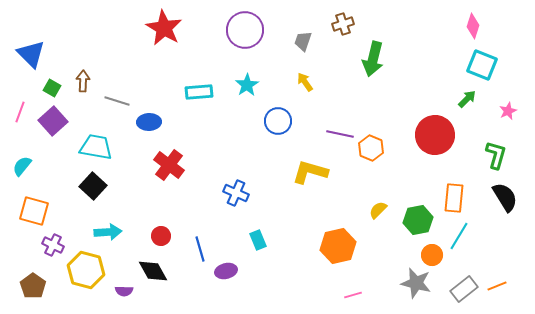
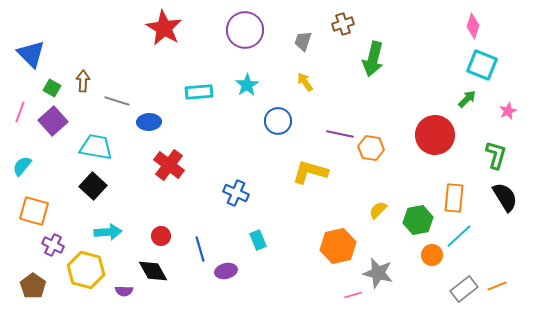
orange hexagon at (371, 148): rotated 15 degrees counterclockwise
cyan line at (459, 236): rotated 16 degrees clockwise
gray star at (416, 283): moved 38 px left, 10 px up
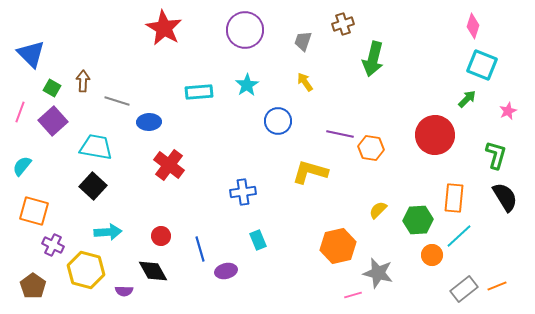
blue cross at (236, 193): moved 7 px right, 1 px up; rotated 30 degrees counterclockwise
green hexagon at (418, 220): rotated 8 degrees clockwise
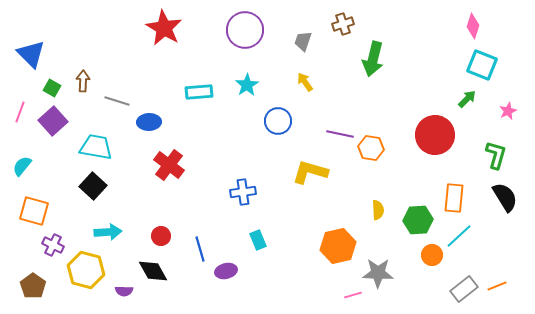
yellow semicircle at (378, 210): rotated 132 degrees clockwise
gray star at (378, 273): rotated 12 degrees counterclockwise
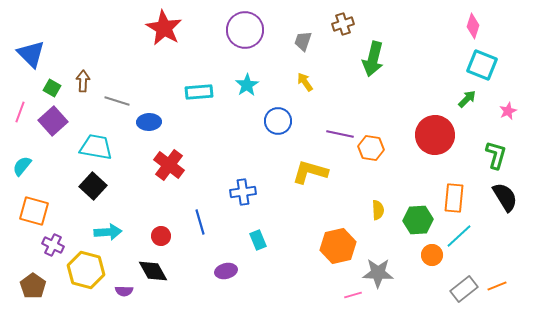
blue line at (200, 249): moved 27 px up
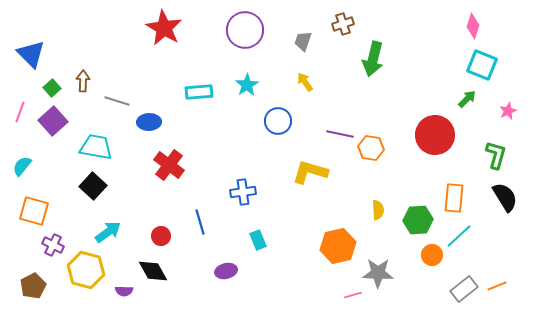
green square at (52, 88): rotated 18 degrees clockwise
cyan arrow at (108, 232): rotated 32 degrees counterclockwise
brown pentagon at (33, 286): rotated 10 degrees clockwise
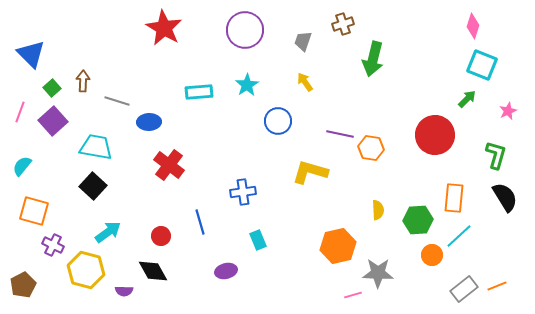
brown pentagon at (33, 286): moved 10 px left, 1 px up
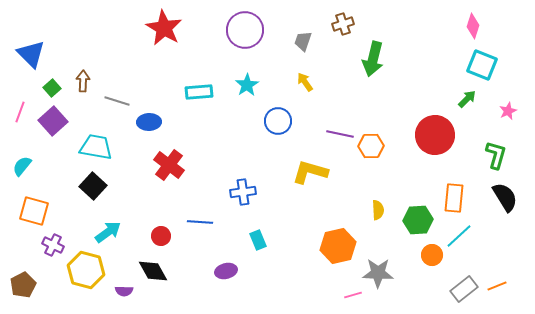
orange hexagon at (371, 148): moved 2 px up; rotated 10 degrees counterclockwise
blue line at (200, 222): rotated 70 degrees counterclockwise
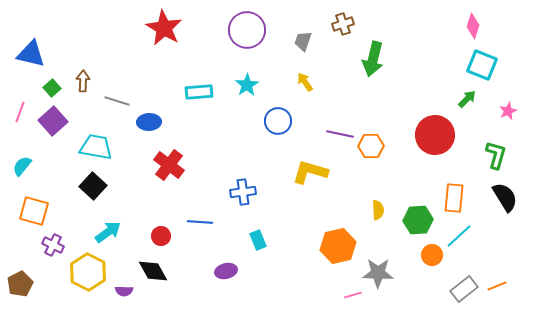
purple circle at (245, 30): moved 2 px right
blue triangle at (31, 54): rotated 32 degrees counterclockwise
yellow hexagon at (86, 270): moved 2 px right, 2 px down; rotated 12 degrees clockwise
brown pentagon at (23, 285): moved 3 px left, 1 px up
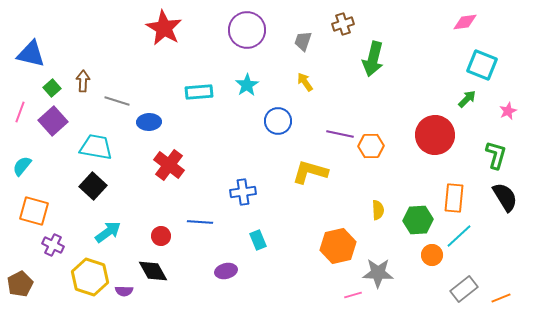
pink diamond at (473, 26): moved 8 px left, 4 px up; rotated 65 degrees clockwise
yellow hexagon at (88, 272): moved 2 px right, 5 px down; rotated 9 degrees counterclockwise
orange line at (497, 286): moved 4 px right, 12 px down
